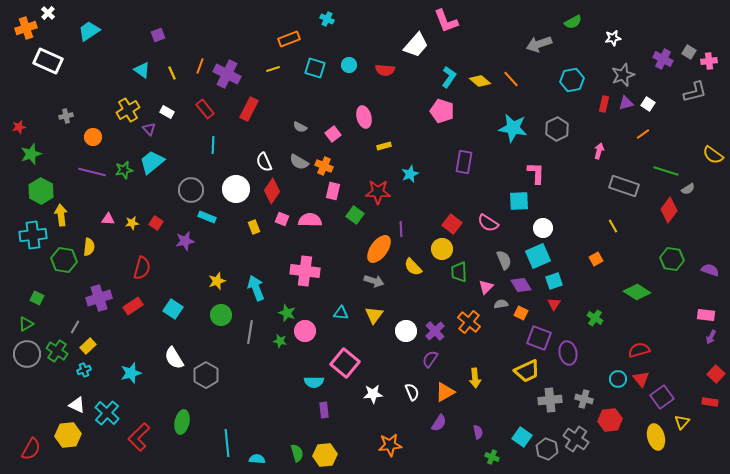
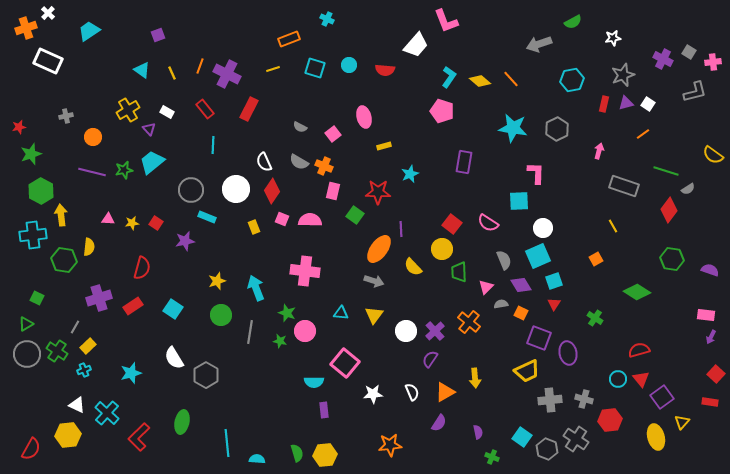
pink cross at (709, 61): moved 4 px right, 1 px down
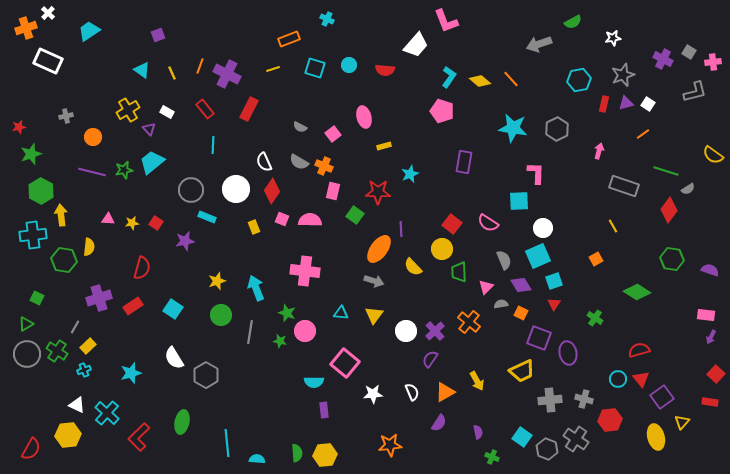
cyan hexagon at (572, 80): moved 7 px right
yellow trapezoid at (527, 371): moved 5 px left
yellow arrow at (475, 378): moved 2 px right, 3 px down; rotated 24 degrees counterclockwise
green semicircle at (297, 453): rotated 12 degrees clockwise
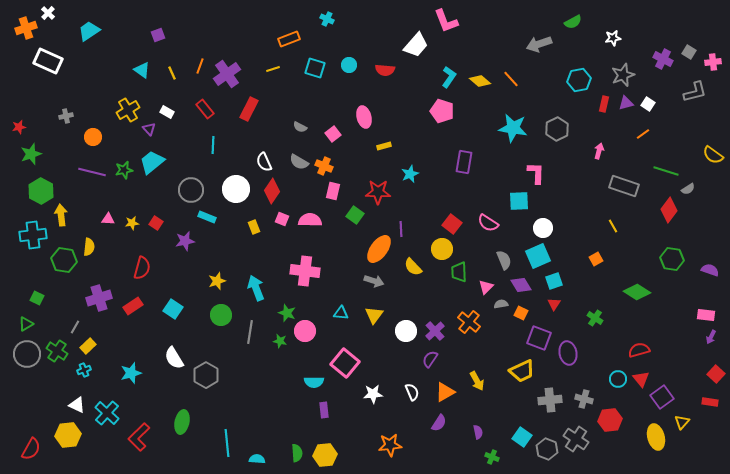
purple cross at (227, 74): rotated 28 degrees clockwise
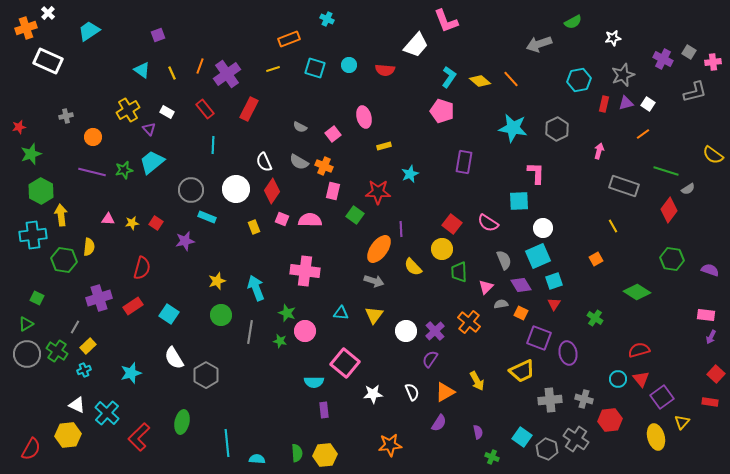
cyan square at (173, 309): moved 4 px left, 5 px down
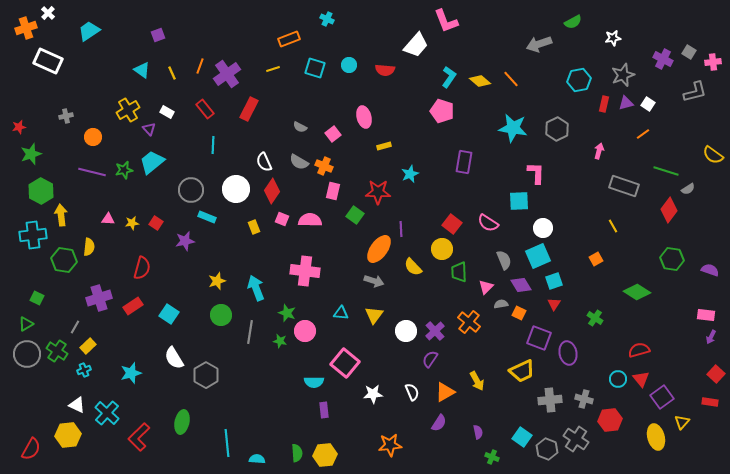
orange square at (521, 313): moved 2 px left
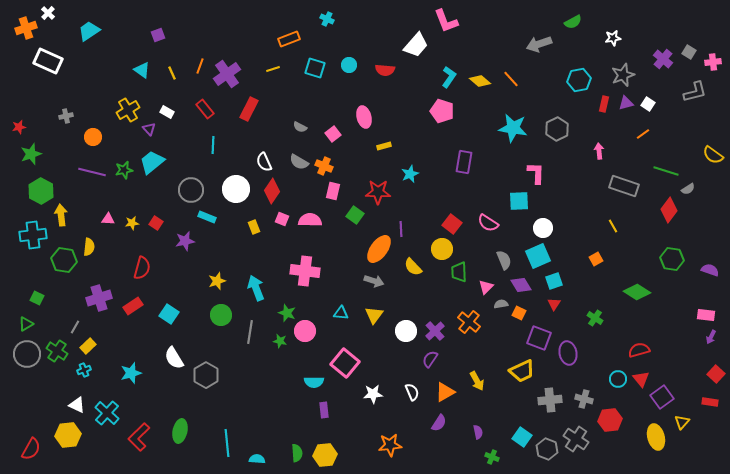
purple cross at (663, 59): rotated 12 degrees clockwise
pink arrow at (599, 151): rotated 21 degrees counterclockwise
green ellipse at (182, 422): moved 2 px left, 9 px down
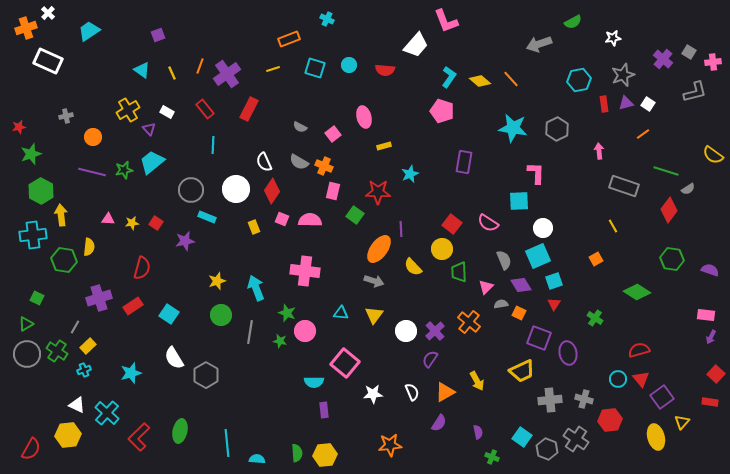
red rectangle at (604, 104): rotated 21 degrees counterclockwise
